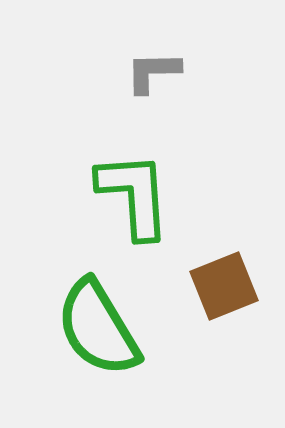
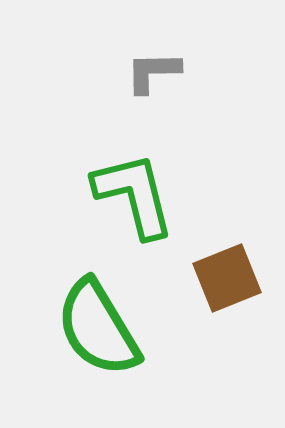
green L-shape: rotated 10 degrees counterclockwise
brown square: moved 3 px right, 8 px up
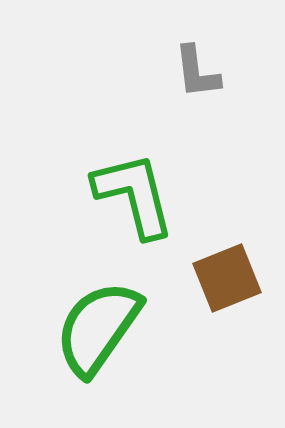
gray L-shape: moved 44 px right; rotated 96 degrees counterclockwise
green semicircle: rotated 66 degrees clockwise
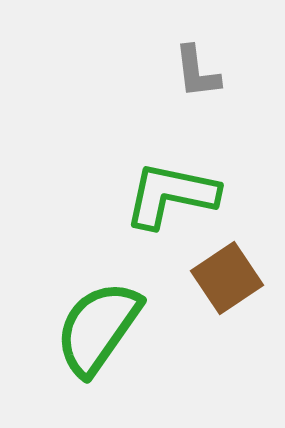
green L-shape: moved 37 px right; rotated 64 degrees counterclockwise
brown square: rotated 12 degrees counterclockwise
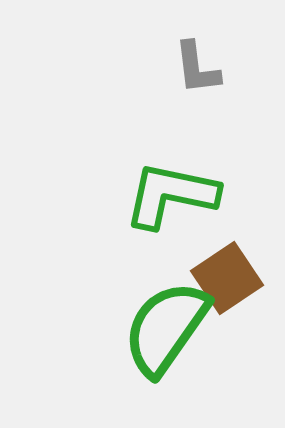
gray L-shape: moved 4 px up
green semicircle: moved 68 px right
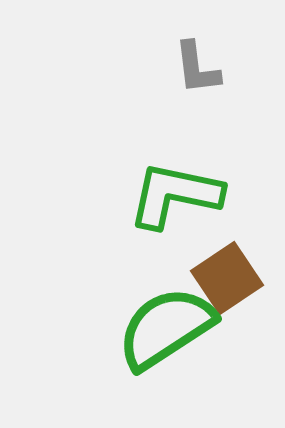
green L-shape: moved 4 px right
green semicircle: rotated 22 degrees clockwise
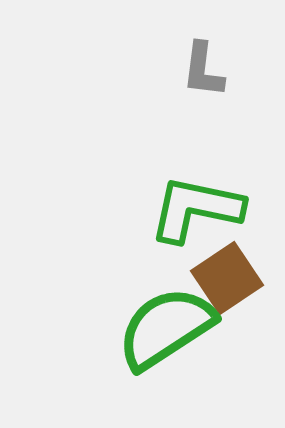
gray L-shape: moved 6 px right, 2 px down; rotated 14 degrees clockwise
green L-shape: moved 21 px right, 14 px down
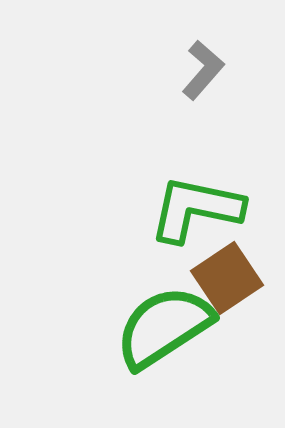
gray L-shape: rotated 146 degrees counterclockwise
green semicircle: moved 2 px left, 1 px up
